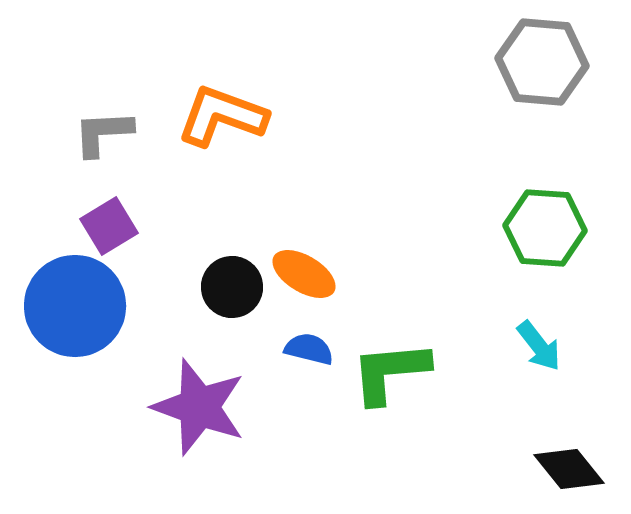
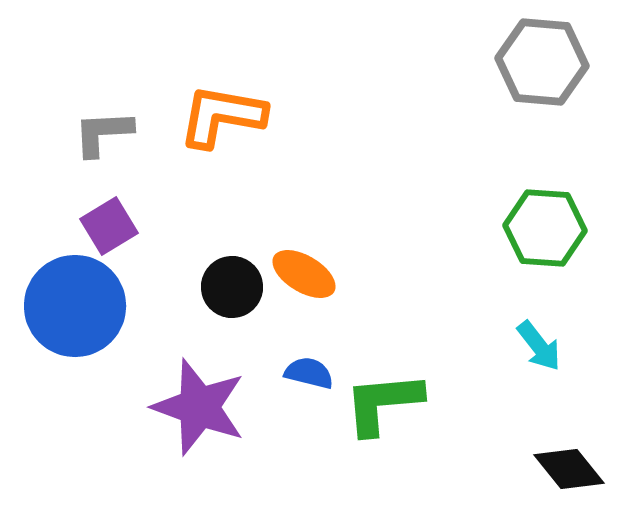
orange L-shape: rotated 10 degrees counterclockwise
blue semicircle: moved 24 px down
green L-shape: moved 7 px left, 31 px down
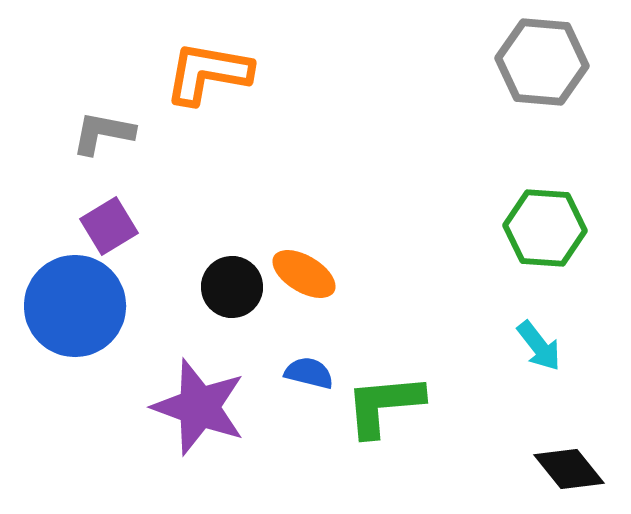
orange L-shape: moved 14 px left, 43 px up
gray L-shape: rotated 14 degrees clockwise
green L-shape: moved 1 px right, 2 px down
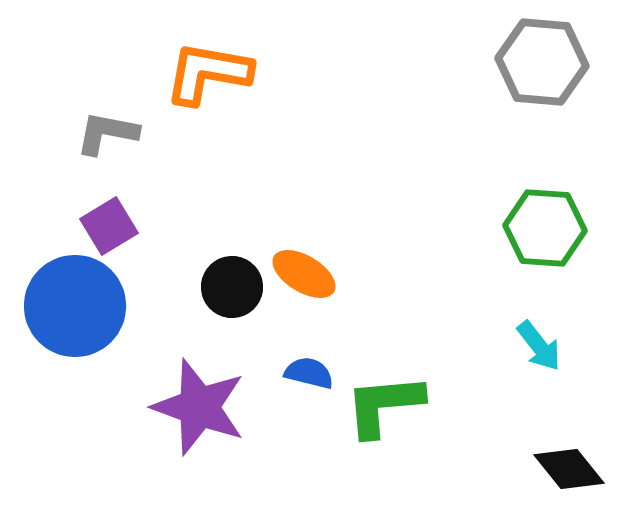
gray L-shape: moved 4 px right
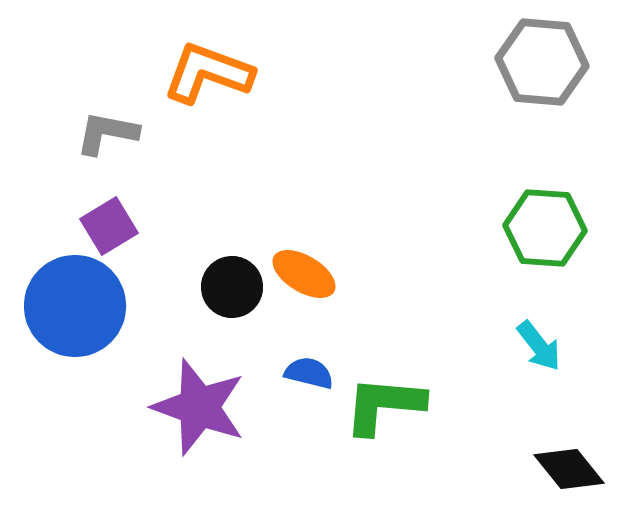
orange L-shape: rotated 10 degrees clockwise
green L-shape: rotated 10 degrees clockwise
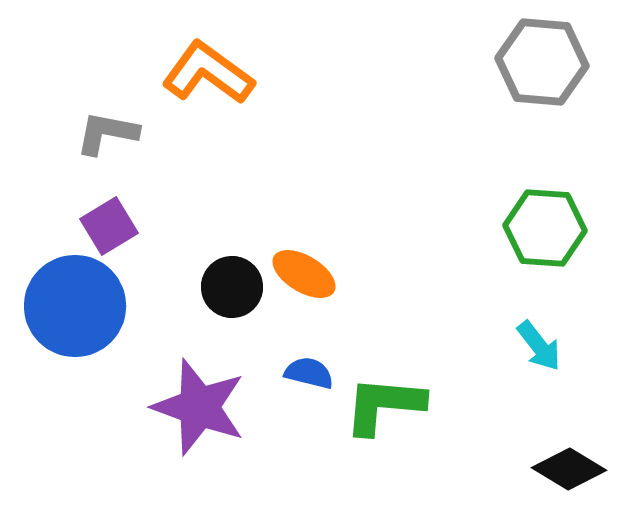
orange L-shape: rotated 16 degrees clockwise
black diamond: rotated 20 degrees counterclockwise
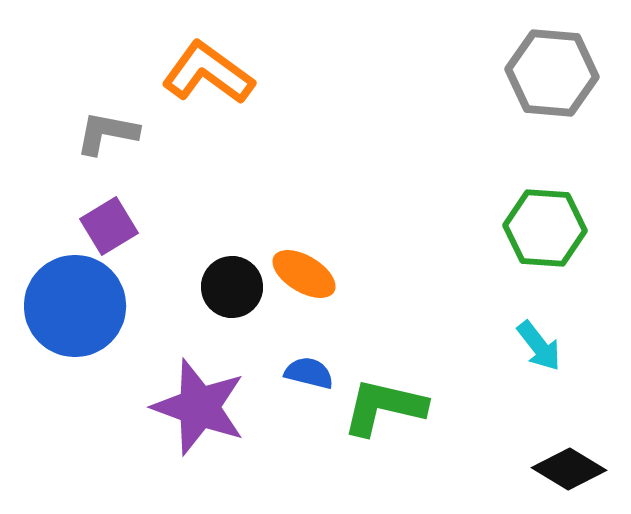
gray hexagon: moved 10 px right, 11 px down
green L-shape: moved 2 px down; rotated 8 degrees clockwise
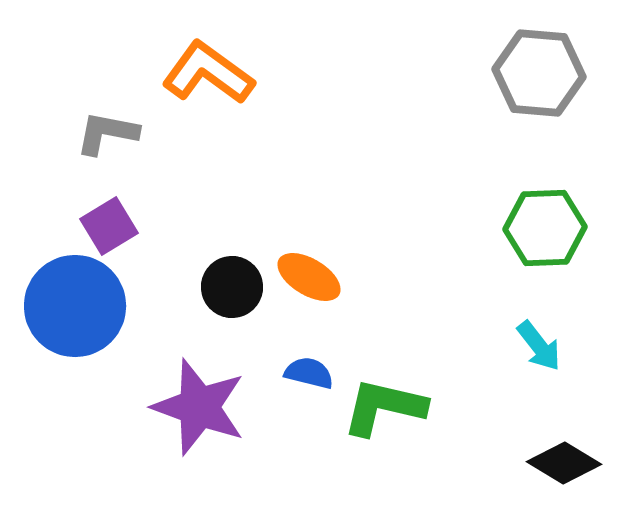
gray hexagon: moved 13 px left
green hexagon: rotated 6 degrees counterclockwise
orange ellipse: moved 5 px right, 3 px down
black diamond: moved 5 px left, 6 px up
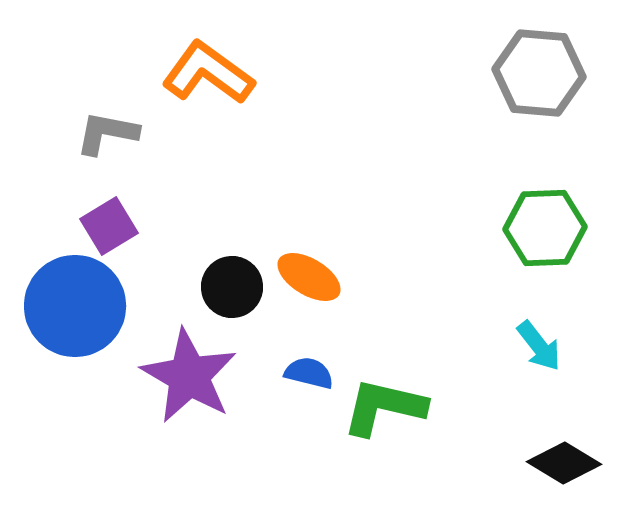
purple star: moved 10 px left, 31 px up; rotated 10 degrees clockwise
